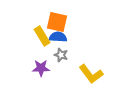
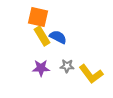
orange square: moved 19 px left, 5 px up
blue semicircle: rotated 24 degrees clockwise
gray star: moved 6 px right, 11 px down; rotated 16 degrees counterclockwise
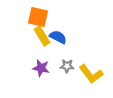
purple star: rotated 12 degrees clockwise
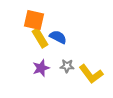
orange square: moved 4 px left, 3 px down
yellow rectangle: moved 2 px left, 2 px down
purple star: rotated 30 degrees counterclockwise
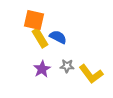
purple star: moved 1 px right, 1 px down; rotated 12 degrees counterclockwise
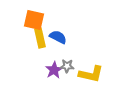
yellow rectangle: rotated 18 degrees clockwise
purple star: moved 12 px right, 1 px down
yellow L-shape: rotated 40 degrees counterclockwise
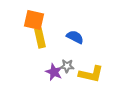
blue semicircle: moved 17 px right
purple star: moved 2 px down; rotated 18 degrees counterclockwise
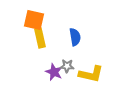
blue semicircle: rotated 54 degrees clockwise
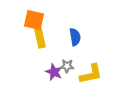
yellow L-shape: rotated 25 degrees counterclockwise
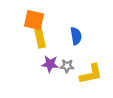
blue semicircle: moved 1 px right, 1 px up
purple star: moved 4 px left, 8 px up; rotated 18 degrees counterclockwise
